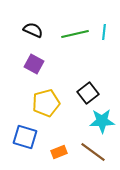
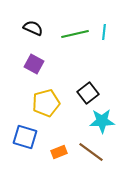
black semicircle: moved 2 px up
brown line: moved 2 px left
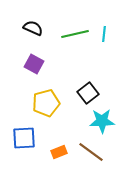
cyan line: moved 2 px down
blue square: moved 1 px left, 1 px down; rotated 20 degrees counterclockwise
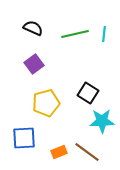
purple square: rotated 24 degrees clockwise
black square: rotated 20 degrees counterclockwise
brown line: moved 4 px left
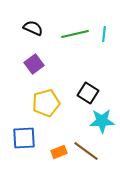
brown line: moved 1 px left, 1 px up
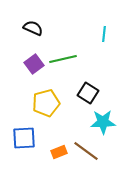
green line: moved 12 px left, 25 px down
cyan star: moved 1 px right, 1 px down
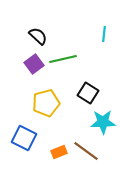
black semicircle: moved 5 px right, 8 px down; rotated 18 degrees clockwise
blue square: rotated 30 degrees clockwise
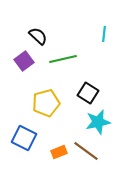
purple square: moved 10 px left, 3 px up
cyan star: moved 5 px left; rotated 10 degrees counterclockwise
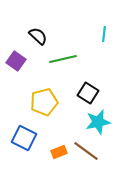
purple square: moved 8 px left; rotated 18 degrees counterclockwise
yellow pentagon: moved 2 px left, 1 px up
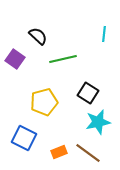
purple square: moved 1 px left, 2 px up
brown line: moved 2 px right, 2 px down
